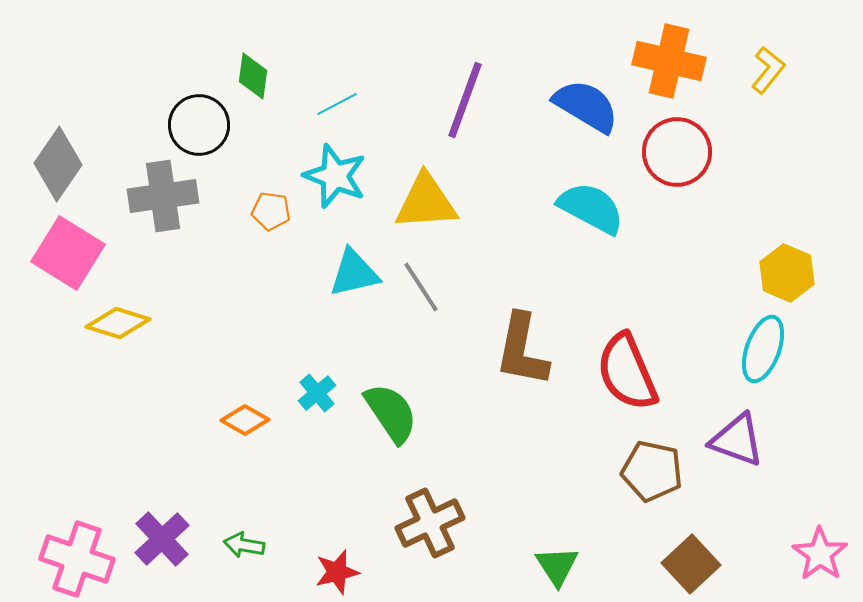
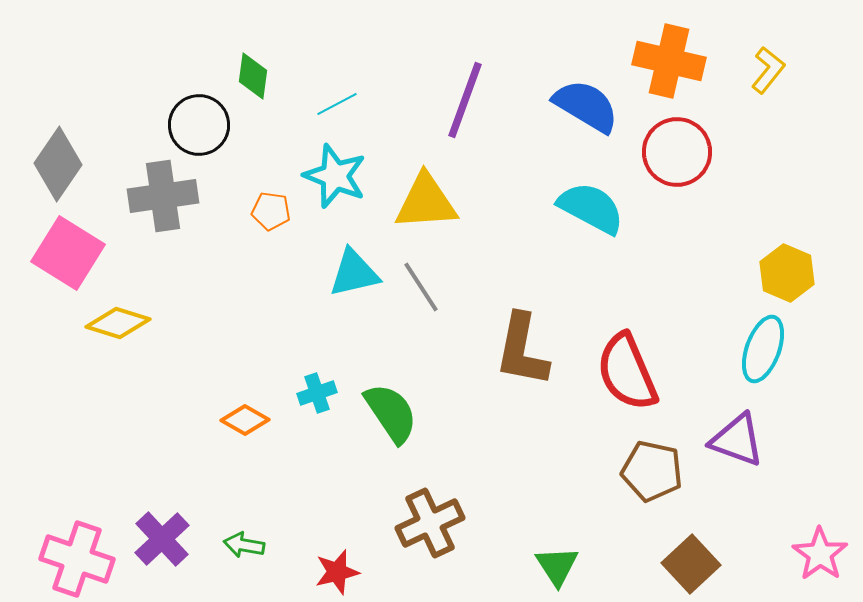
cyan cross: rotated 21 degrees clockwise
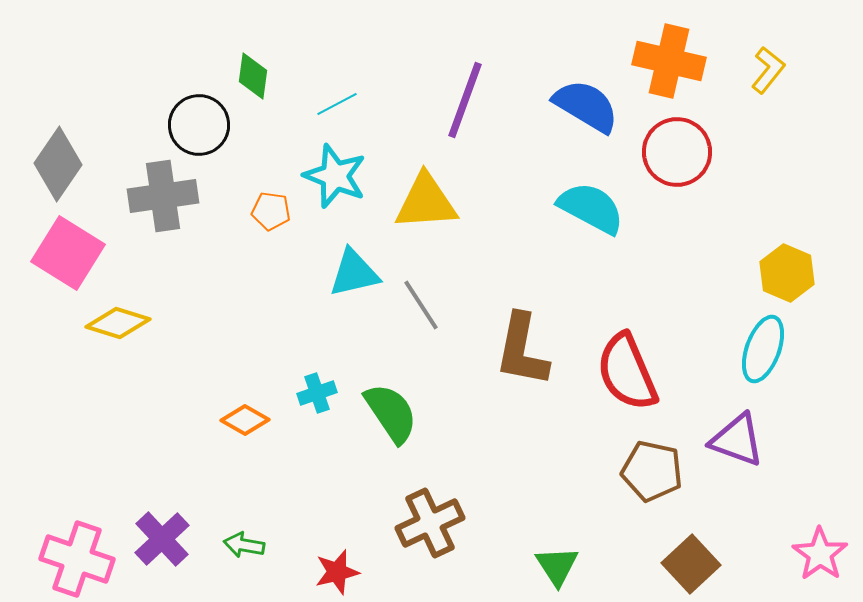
gray line: moved 18 px down
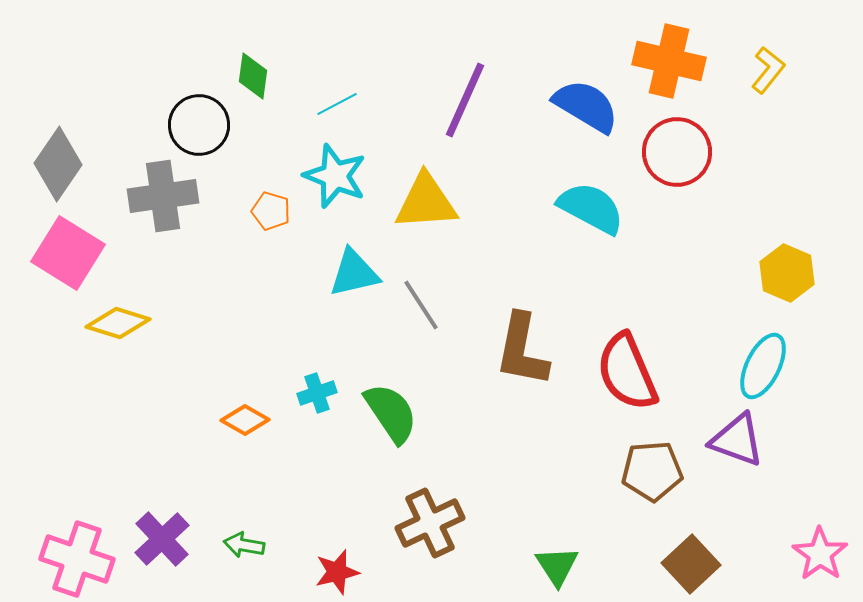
purple line: rotated 4 degrees clockwise
orange pentagon: rotated 9 degrees clockwise
cyan ellipse: moved 17 px down; rotated 6 degrees clockwise
brown pentagon: rotated 16 degrees counterclockwise
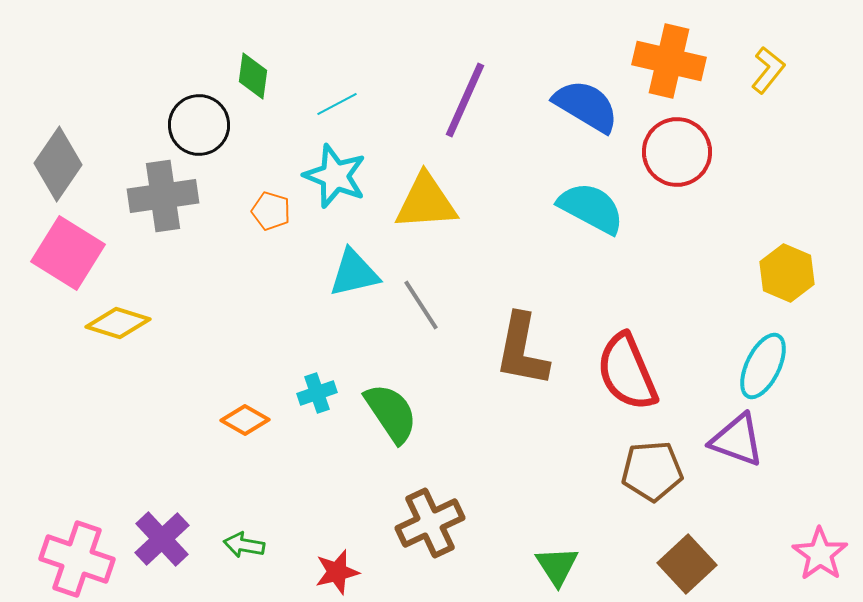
brown square: moved 4 px left
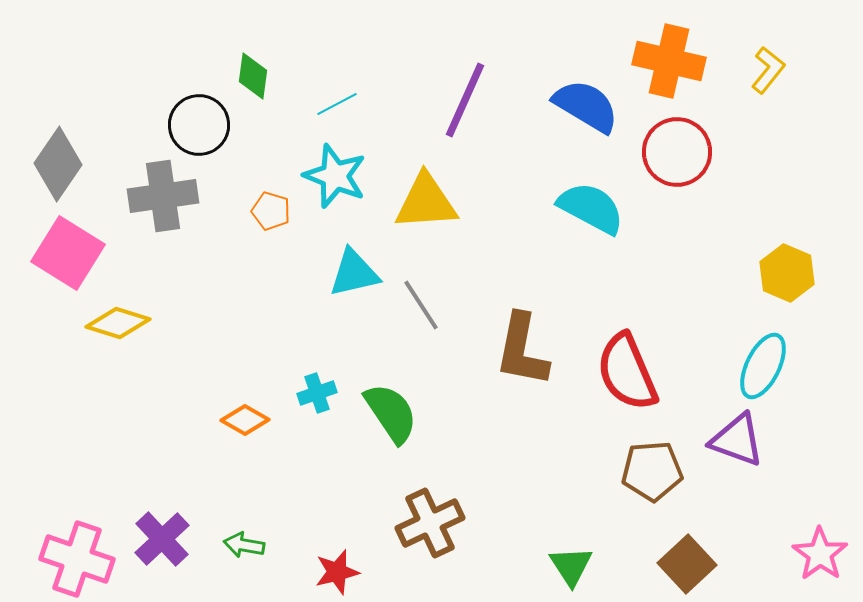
green triangle: moved 14 px right
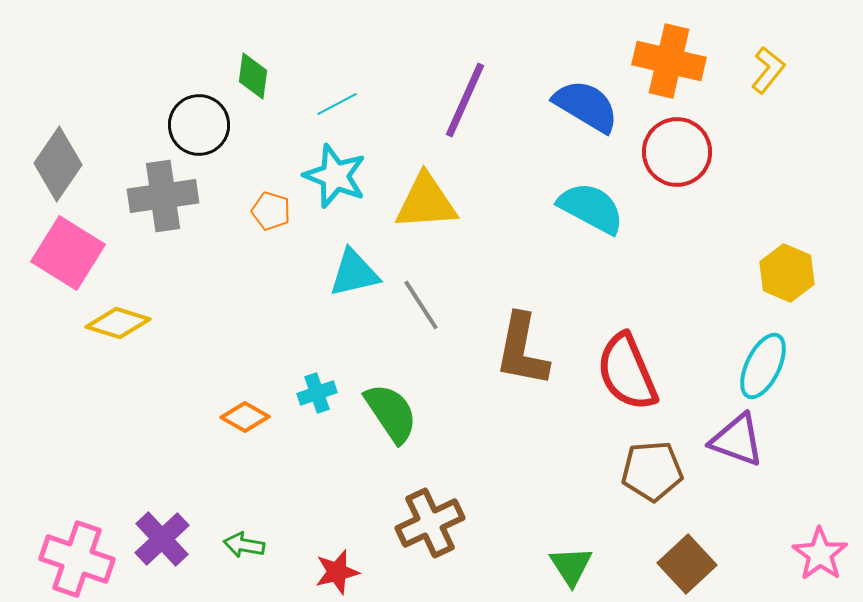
orange diamond: moved 3 px up
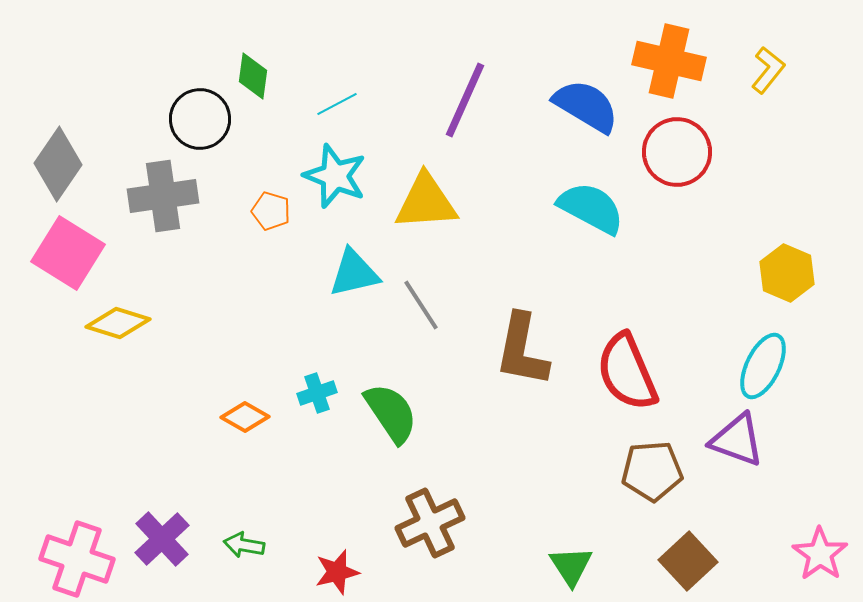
black circle: moved 1 px right, 6 px up
brown square: moved 1 px right, 3 px up
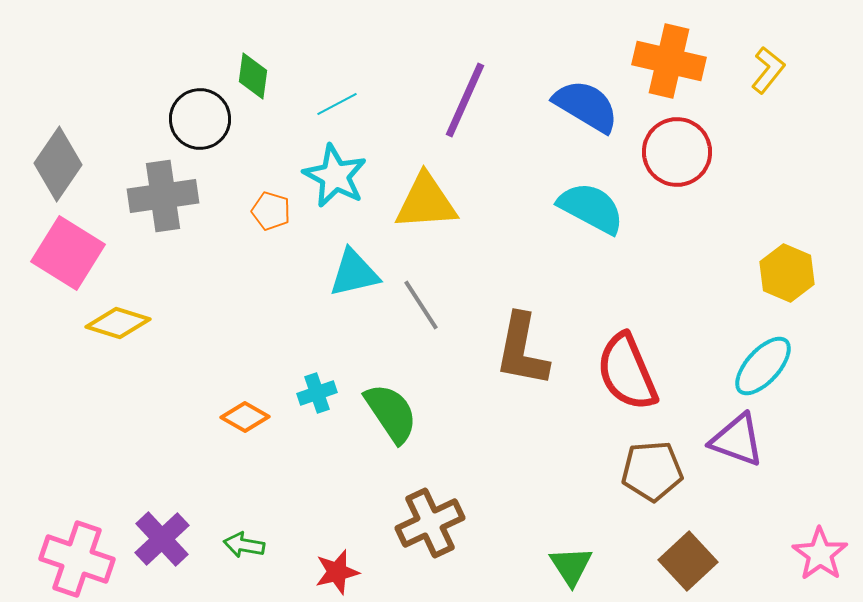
cyan star: rotated 6 degrees clockwise
cyan ellipse: rotated 16 degrees clockwise
